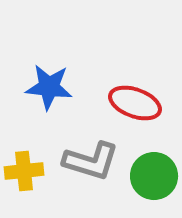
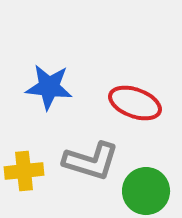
green circle: moved 8 px left, 15 px down
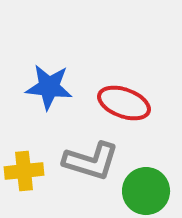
red ellipse: moved 11 px left
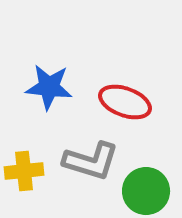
red ellipse: moved 1 px right, 1 px up
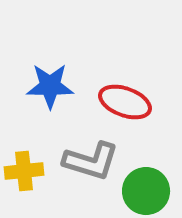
blue star: moved 1 px right, 1 px up; rotated 6 degrees counterclockwise
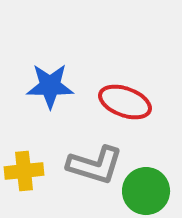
gray L-shape: moved 4 px right, 4 px down
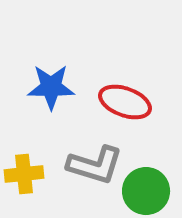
blue star: moved 1 px right, 1 px down
yellow cross: moved 3 px down
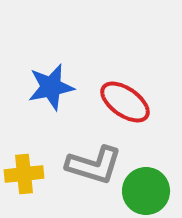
blue star: rotated 12 degrees counterclockwise
red ellipse: rotated 15 degrees clockwise
gray L-shape: moved 1 px left
